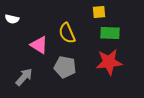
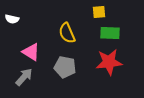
pink triangle: moved 8 px left, 7 px down
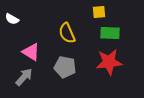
white semicircle: rotated 16 degrees clockwise
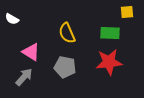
yellow square: moved 28 px right
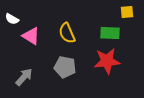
pink triangle: moved 16 px up
red star: moved 2 px left, 1 px up
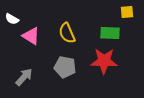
red star: moved 3 px left; rotated 8 degrees clockwise
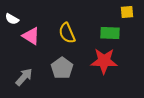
gray pentagon: moved 3 px left, 1 px down; rotated 25 degrees clockwise
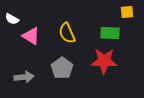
gray arrow: rotated 42 degrees clockwise
